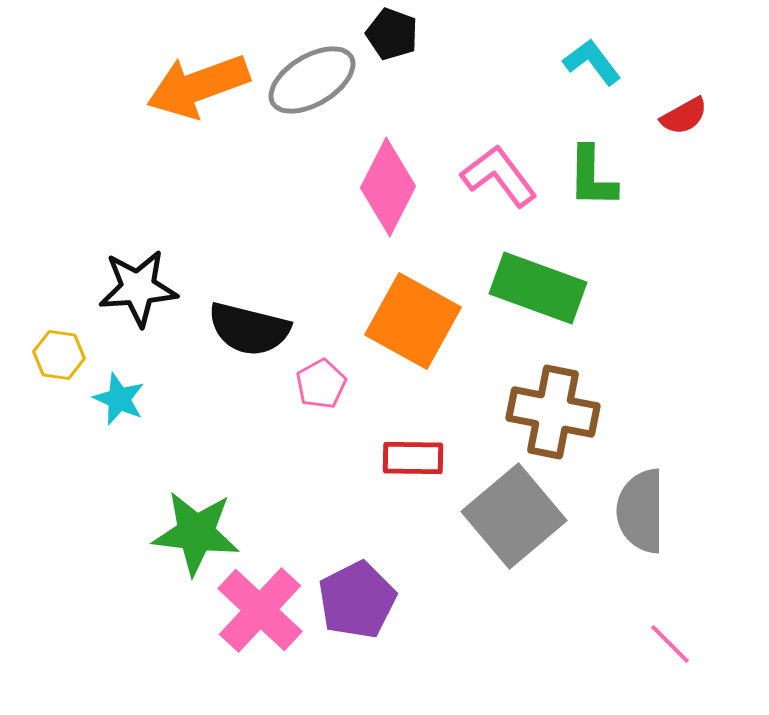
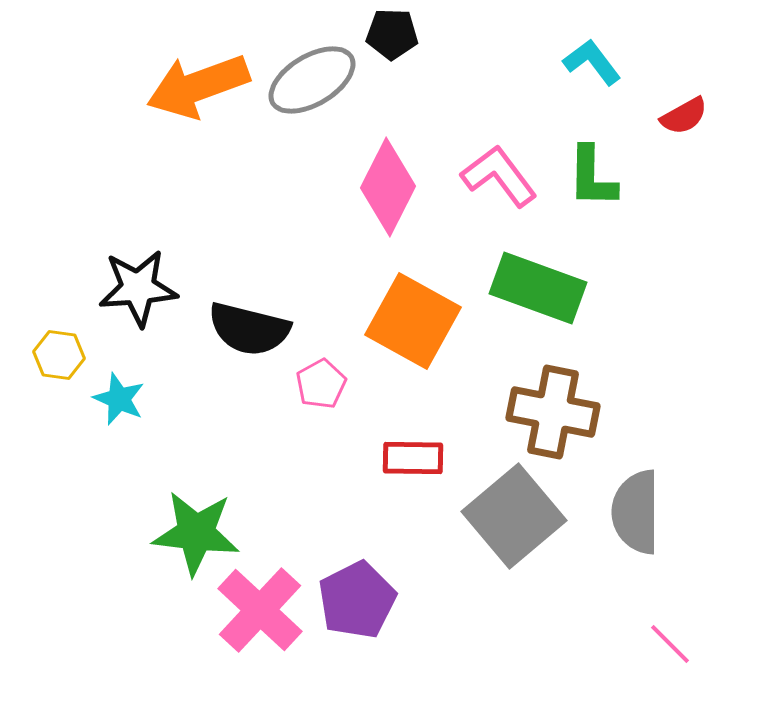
black pentagon: rotated 18 degrees counterclockwise
gray semicircle: moved 5 px left, 1 px down
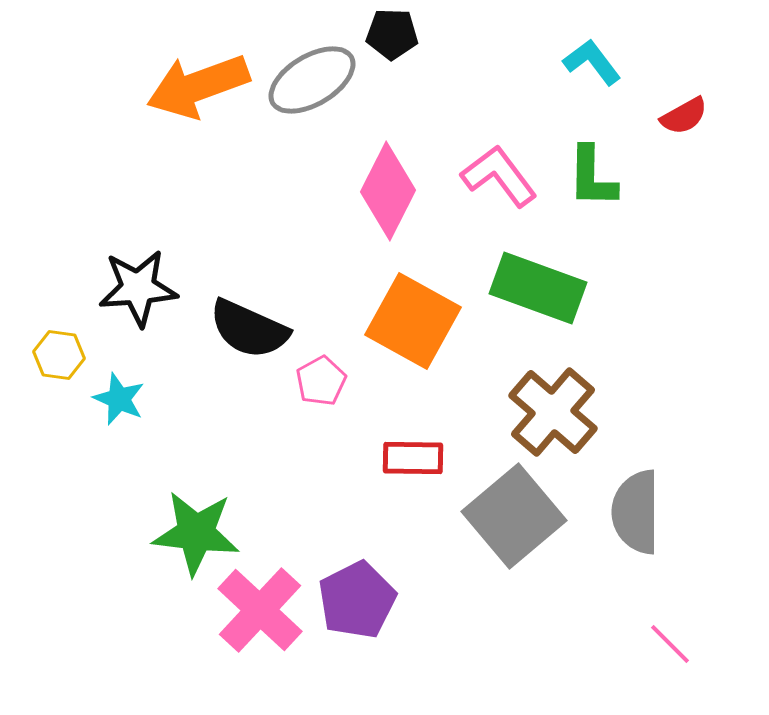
pink diamond: moved 4 px down
black semicircle: rotated 10 degrees clockwise
pink pentagon: moved 3 px up
brown cross: rotated 30 degrees clockwise
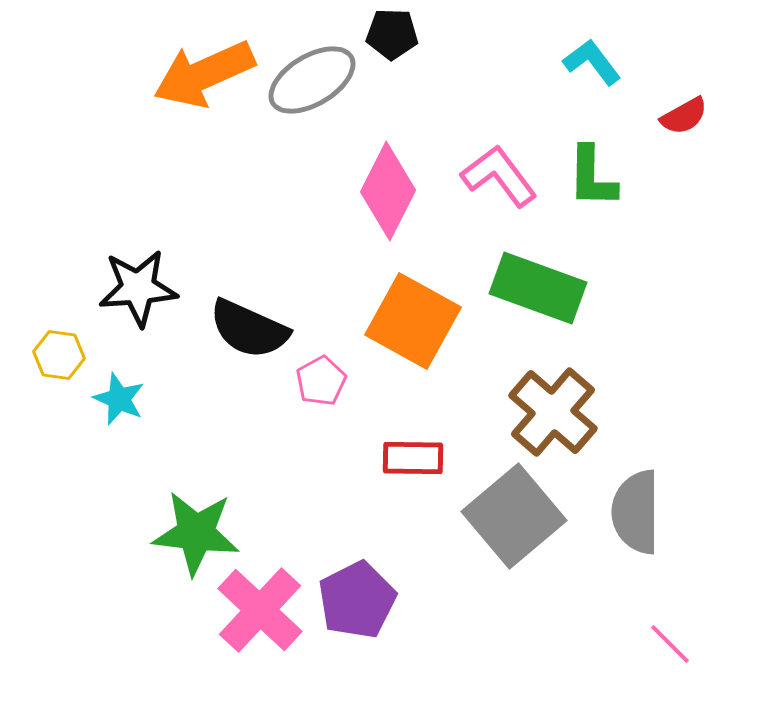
orange arrow: moved 6 px right, 12 px up; rotated 4 degrees counterclockwise
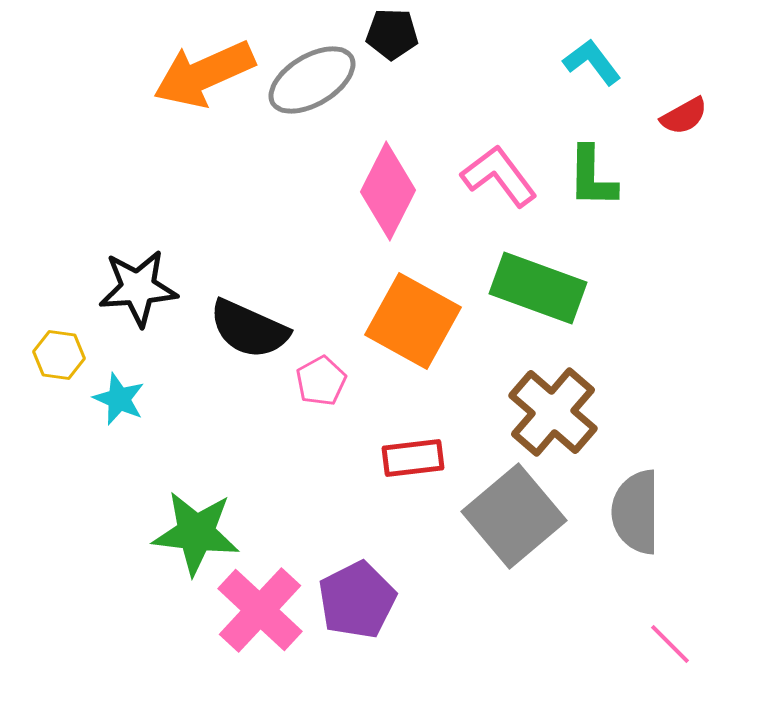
red rectangle: rotated 8 degrees counterclockwise
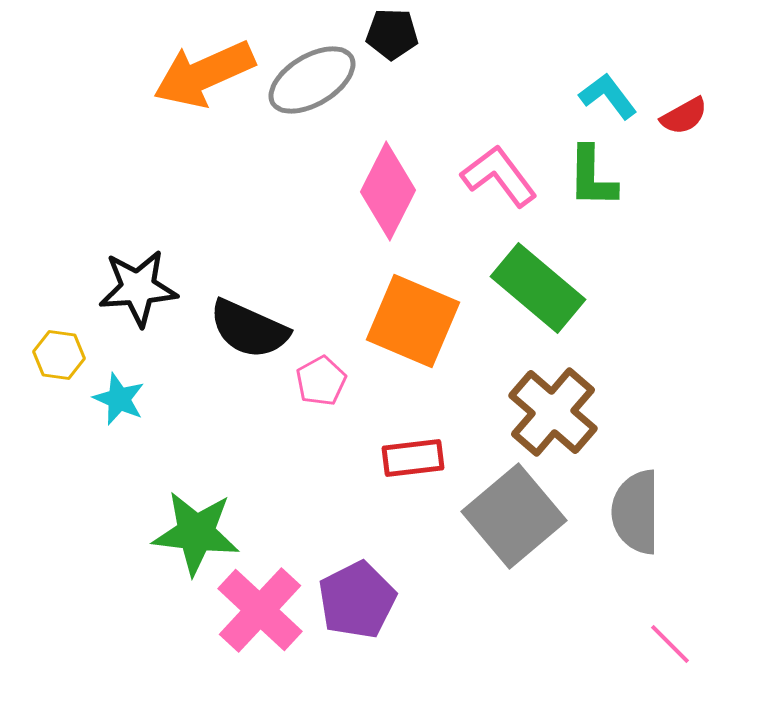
cyan L-shape: moved 16 px right, 34 px down
green rectangle: rotated 20 degrees clockwise
orange square: rotated 6 degrees counterclockwise
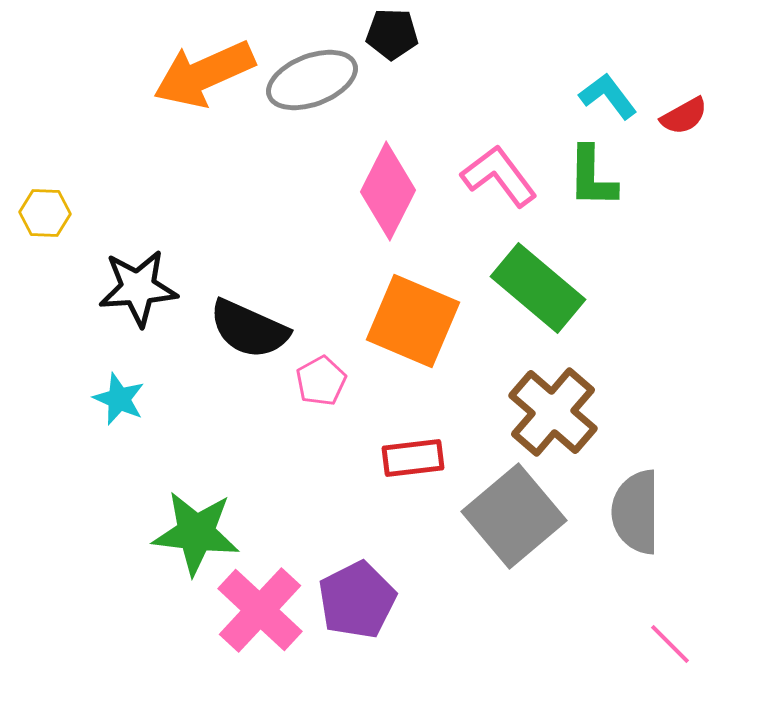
gray ellipse: rotated 10 degrees clockwise
yellow hexagon: moved 14 px left, 142 px up; rotated 6 degrees counterclockwise
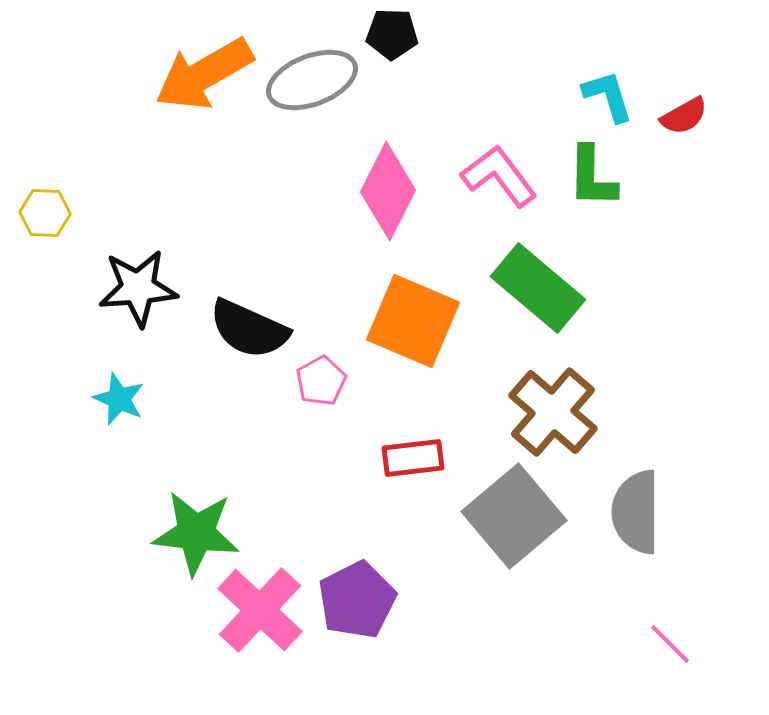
orange arrow: rotated 6 degrees counterclockwise
cyan L-shape: rotated 20 degrees clockwise
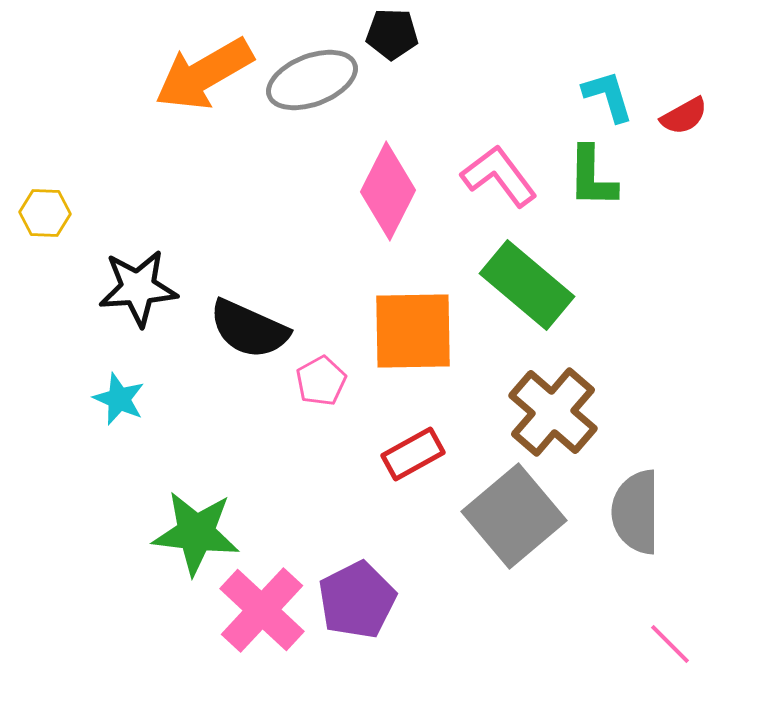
green rectangle: moved 11 px left, 3 px up
orange square: moved 10 px down; rotated 24 degrees counterclockwise
red rectangle: moved 4 px up; rotated 22 degrees counterclockwise
pink cross: moved 2 px right
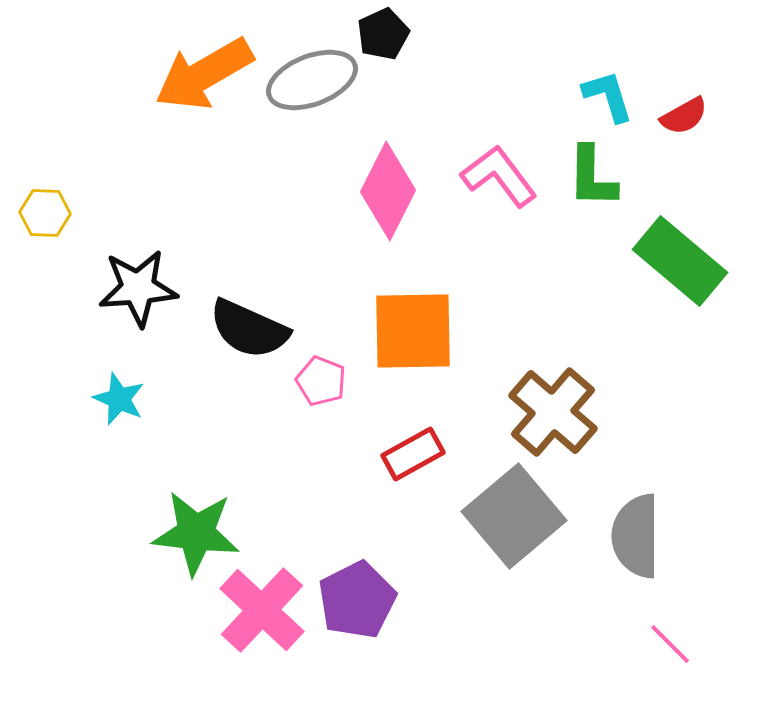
black pentagon: moved 9 px left; rotated 27 degrees counterclockwise
green rectangle: moved 153 px right, 24 px up
pink pentagon: rotated 21 degrees counterclockwise
gray semicircle: moved 24 px down
